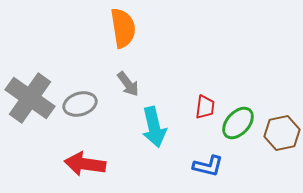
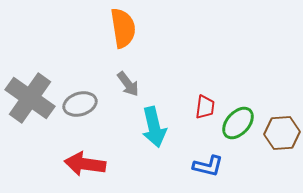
brown hexagon: rotated 8 degrees clockwise
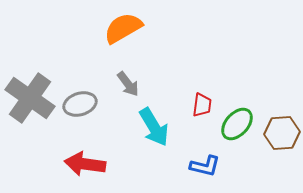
orange semicircle: rotated 111 degrees counterclockwise
red trapezoid: moved 3 px left, 2 px up
green ellipse: moved 1 px left, 1 px down
cyan arrow: rotated 18 degrees counterclockwise
blue L-shape: moved 3 px left
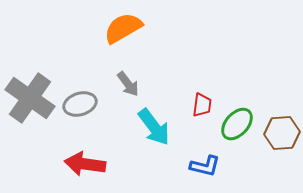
cyan arrow: rotated 6 degrees counterclockwise
